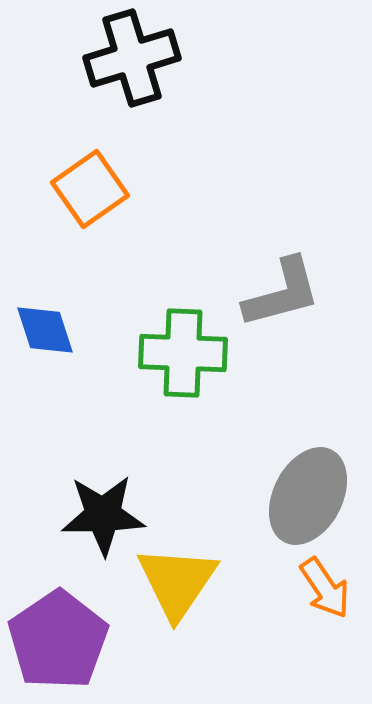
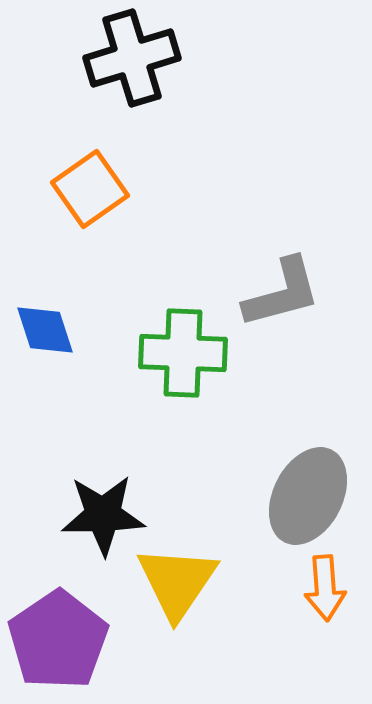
orange arrow: rotated 30 degrees clockwise
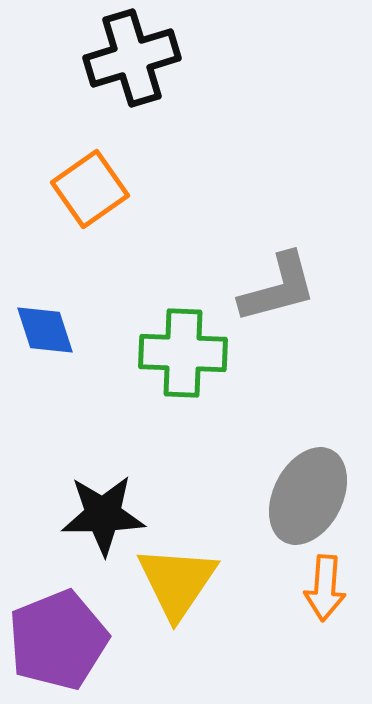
gray L-shape: moved 4 px left, 5 px up
orange arrow: rotated 8 degrees clockwise
purple pentagon: rotated 12 degrees clockwise
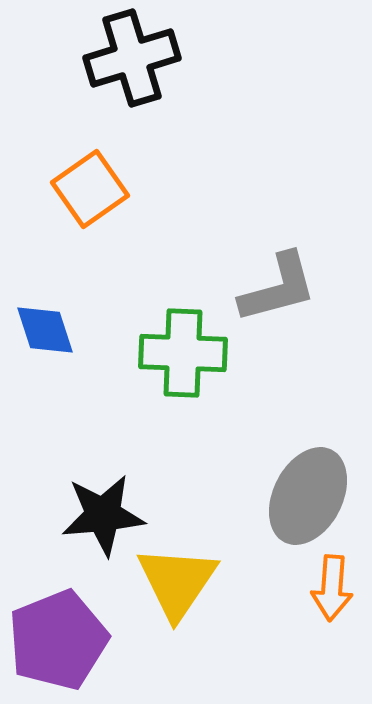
black star: rotated 4 degrees counterclockwise
orange arrow: moved 7 px right
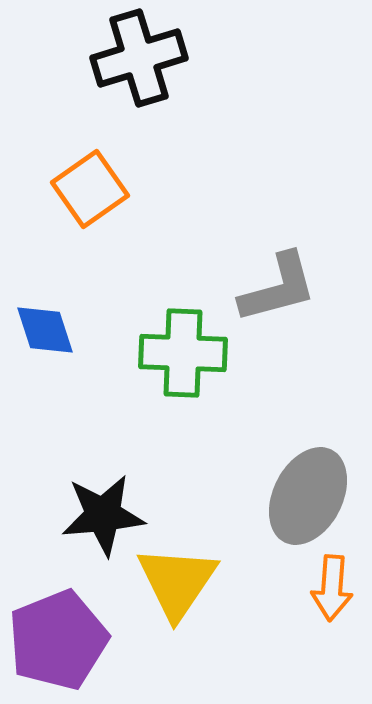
black cross: moved 7 px right
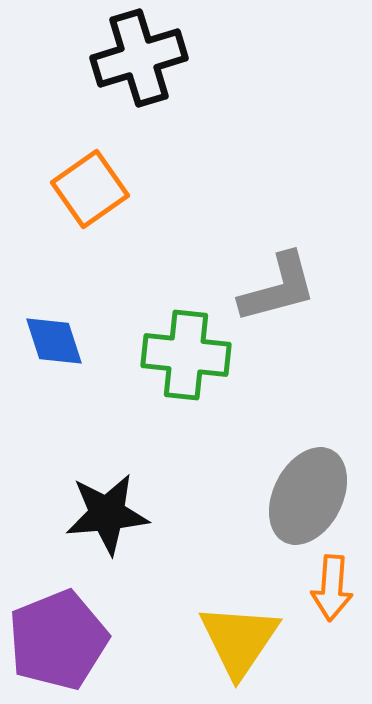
blue diamond: moved 9 px right, 11 px down
green cross: moved 3 px right, 2 px down; rotated 4 degrees clockwise
black star: moved 4 px right, 1 px up
yellow triangle: moved 62 px right, 58 px down
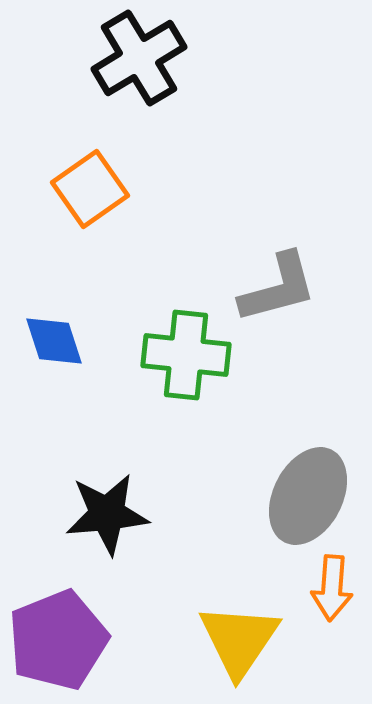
black cross: rotated 14 degrees counterclockwise
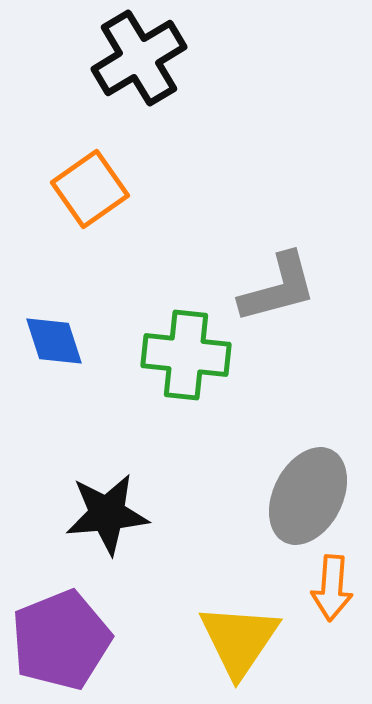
purple pentagon: moved 3 px right
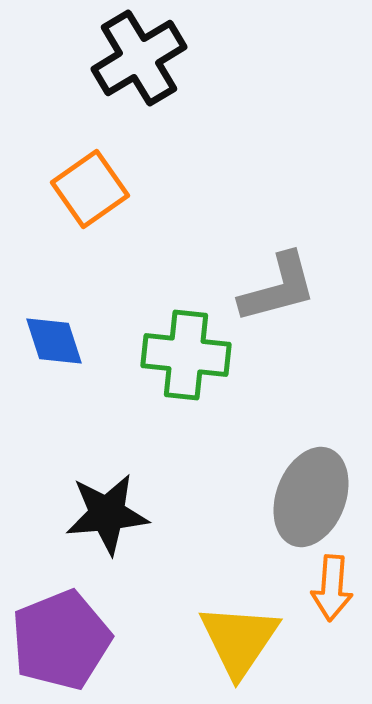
gray ellipse: moved 3 px right, 1 px down; rotated 6 degrees counterclockwise
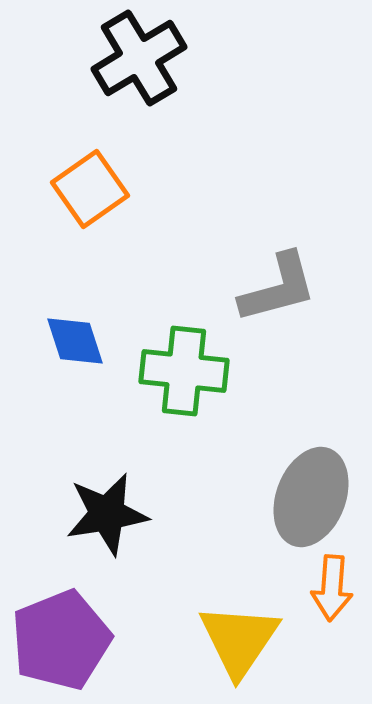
blue diamond: moved 21 px right
green cross: moved 2 px left, 16 px down
black star: rotated 4 degrees counterclockwise
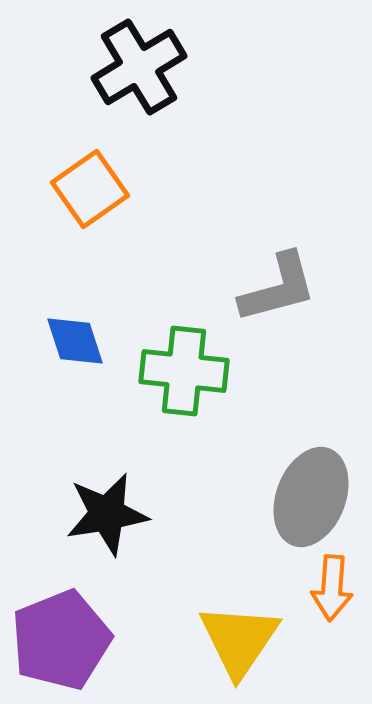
black cross: moved 9 px down
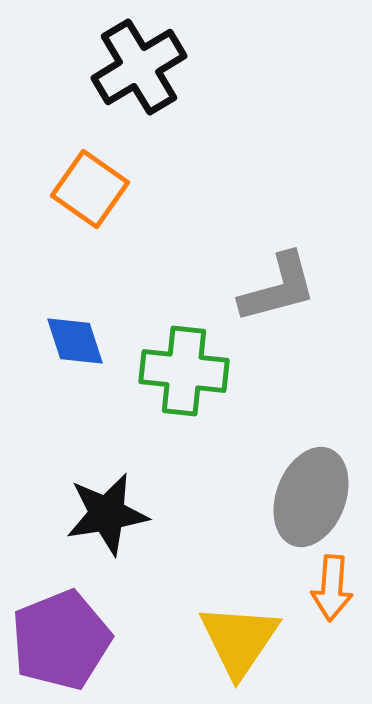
orange square: rotated 20 degrees counterclockwise
